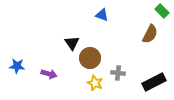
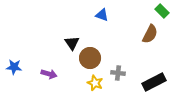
blue star: moved 3 px left, 1 px down
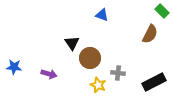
yellow star: moved 3 px right, 2 px down
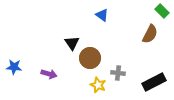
blue triangle: rotated 16 degrees clockwise
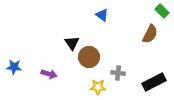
brown circle: moved 1 px left, 1 px up
yellow star: moved 2 px down; rotated 21 degrees counterclockwise
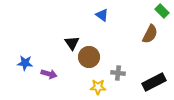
blue star: moved 11 px right, 4 px up
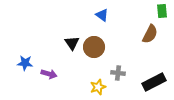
green rectangle: rotated 40 degrees clockwise
brown circle: moved 5 px right, 10 px up
yellow star: rotated 21 degrees counterclockwise
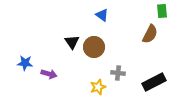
black triangle: moved 1 px up
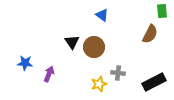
purple arrow: rotated 84 degrees counterclockwise
yellow star: moved 1 px right, 3 px up
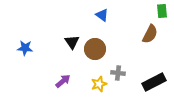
brown circle: moved 1 px right, 2 px down
blue star: moved 15 px up
purple arrow: moved 14 px right, 7 px down; rotated 28 degrees clockwise
